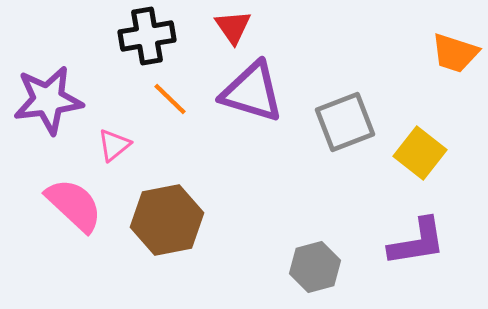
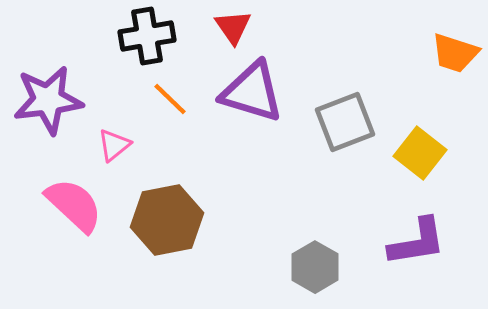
gray hexagon: rotated 15 degrees counterclockwise
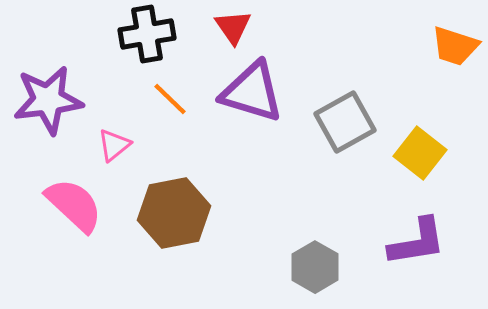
black cross: moved 2 px up
orange trapezoid: moved 7 px up
gray square: rotated 8 degrees counterclockwise
brown hexagon: moved 7 px right, 7 px up
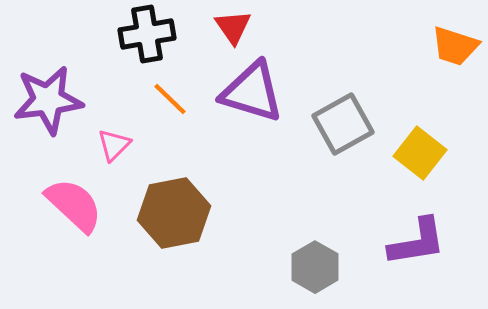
gray square: moved 2 px left, 2 px down
pink triangle: rotated 6 degrees counterclockwise
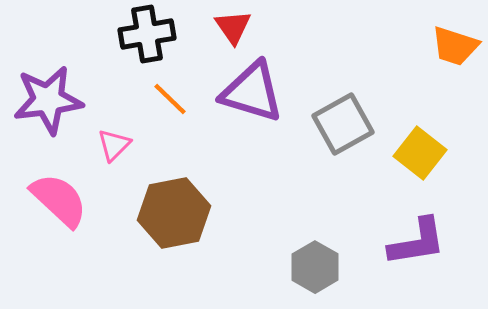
pink semicircle: moved 15 px left, 5 px up
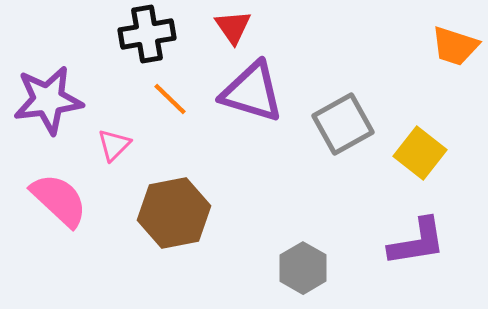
gray hexagon: moved 12 px left, 1 px down
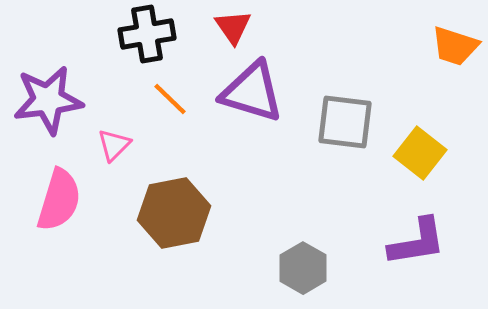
gray square: moved 2 px right, 2 px up; rotated 36 degrees clockwise
pink semicircle: rotated 64 degrees clockwise
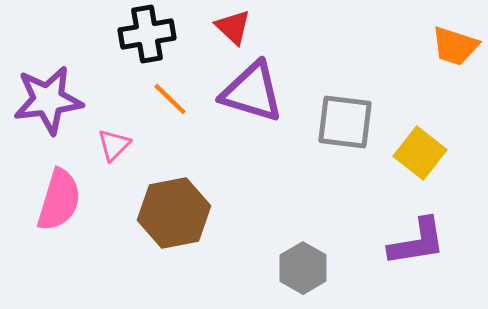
red triangle: rotated 12 degrees counterclockwise
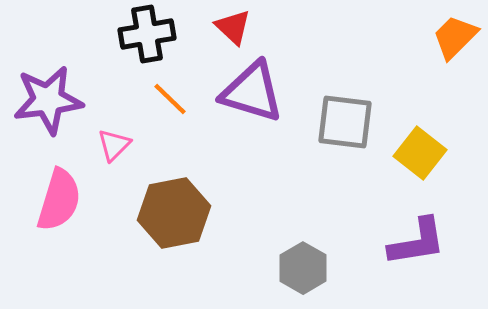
orange trapezoid: moved 9 px up; rotated 117 degrees clockwise
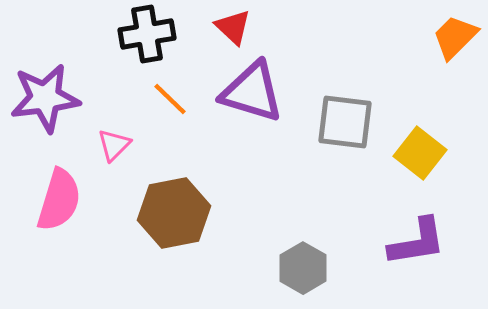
purple star: moved 3 px left, 2 px up
